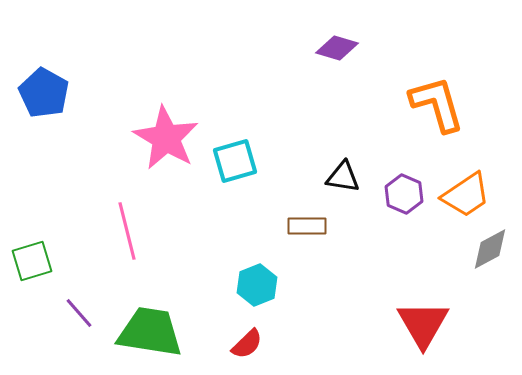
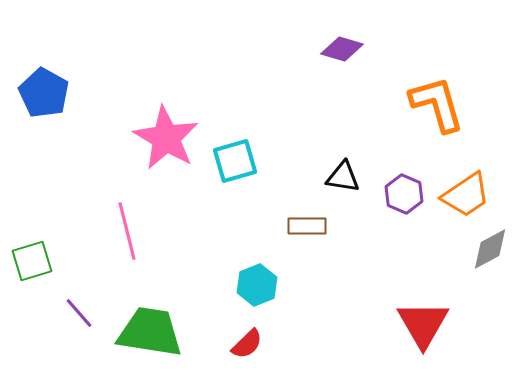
purple diamond: moved 5 px right, 1 px down
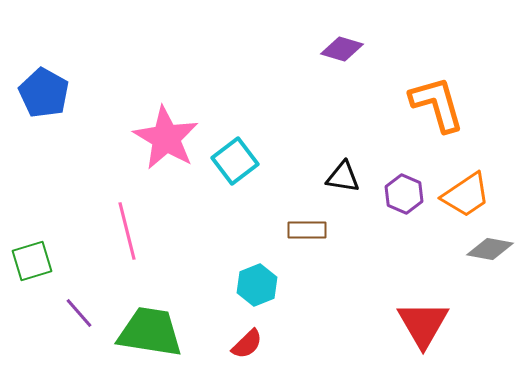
cyan square: rotated 21 degrees counterclockwise
brown rectangle: moved 4 px down
gray diamond: rotated 39 degrees clockwise
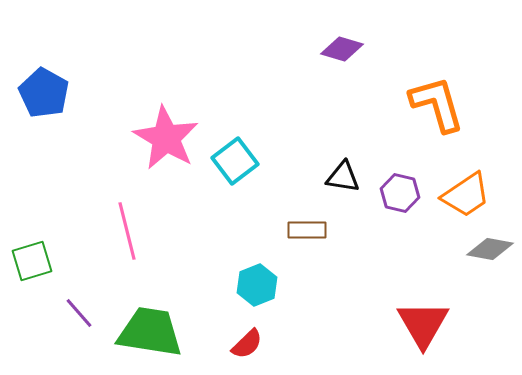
purple hexagon: moved 4 px left, 1 px up; rotated 9 degrees counterclockwise
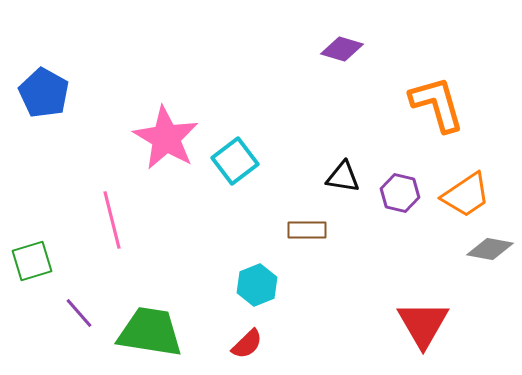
pink line: moved 15 px left, 11 px up
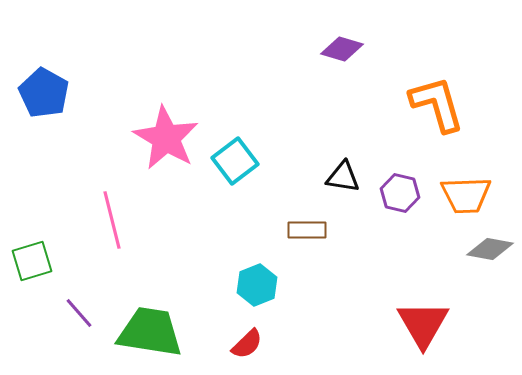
orange trapezoid: rotated 32 degrees clockwise
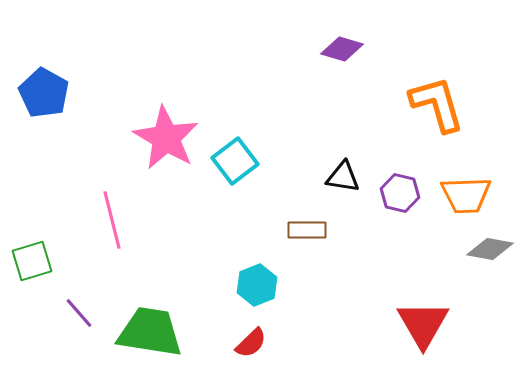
red semicircle: moved 4 px right, 1 px up
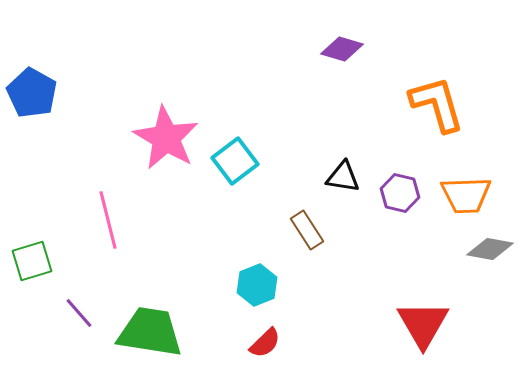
blue pentagon: moved 12 px left
pink line: moved 4 px left
brown rectangle: rotated 57 degrees clockwise
red semicircle: moved 14 px right
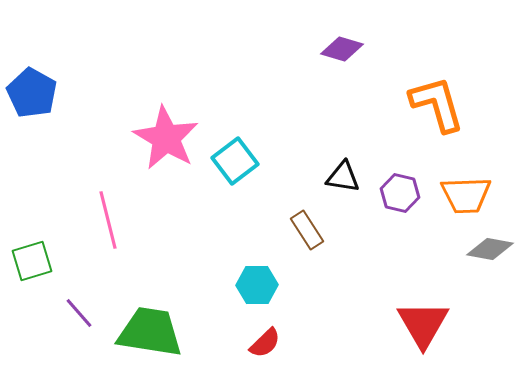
cyan hexagon: rotated 21 degrees clockwise
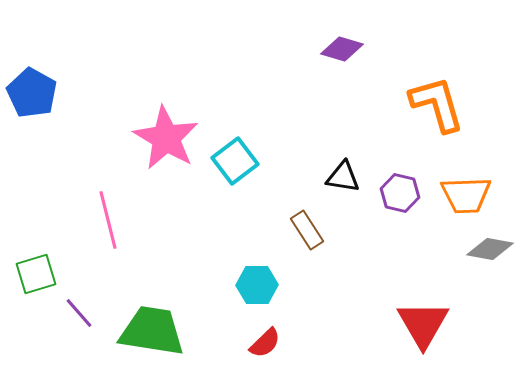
green square: moved 4 px right, 13 px down
green trapezoid: moved 2 px right, 1 px up
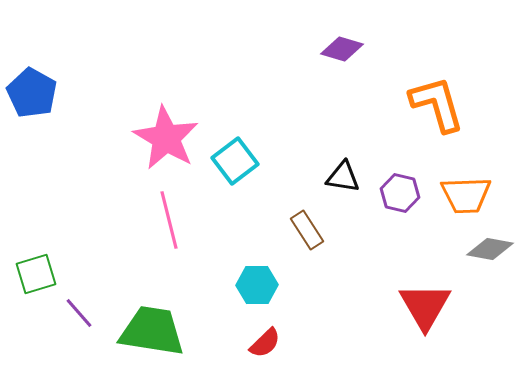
pink line: moved 61 px right
red triangle: moved 2 px right, 18 px up
